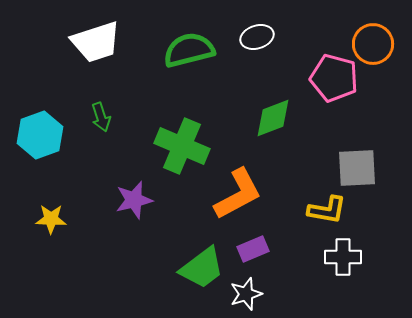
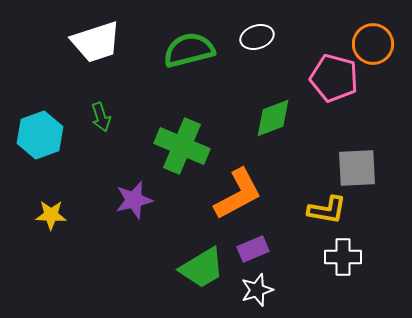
yellow star: moved 4 px up
green trapezoid: rotated 6 degrees clockwise
white star: moved 11 px right, 4 px up
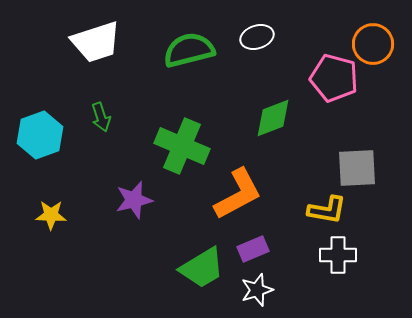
white cross: moved 5 px left, 2 px up
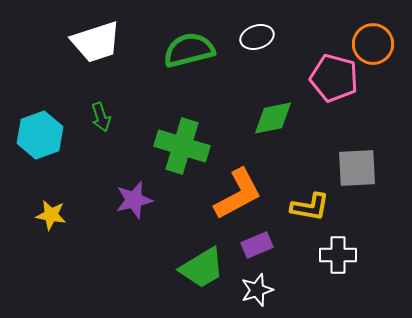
green diamond: rotated 9 degrees clockwise
green cross: rotated 6 degrees counterclockwise
yellow L-shape: moved 17 px left, 3 px up
yellow star: rotated 8 degrees clockwise
purple rectangle: moved 4 px right, 4 px up
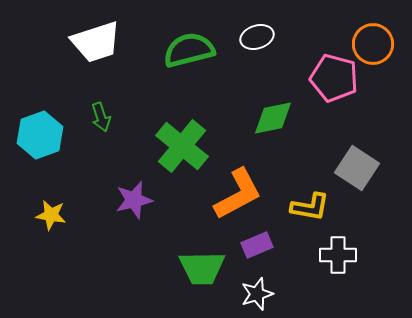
green cross: rotated 22 degrees clockwise
gray square: rotated 36 degrees clockwise
green trapezoid: rotated 30 degrees clockwise
white star: moved 4 px down
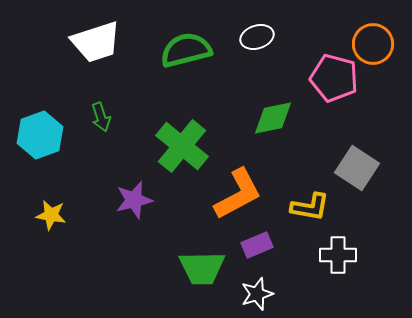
green semicircle: moved 3 px left
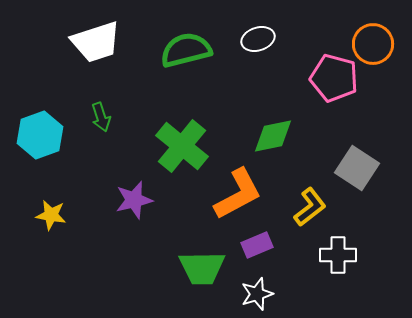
white ellipse: moved 1 px right, 2 px down
green diamond: moved 18 px down
yellow L-shape: rotated 48 degrees counterclockwise
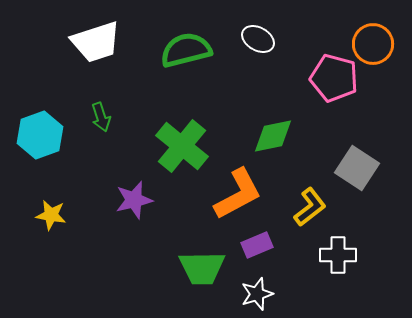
white ellipse: rotated 48 degrees clockwise
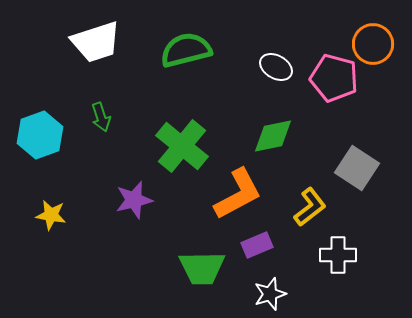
white ellipse: moved 18 px right, 28 px down
white star: moved 13 px right
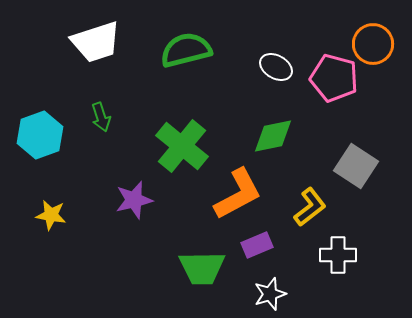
gray square: moved 1 px left, 2 px up
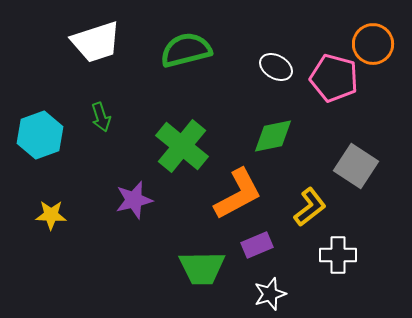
yellow star: rotated 8 degrees counterclockwise
